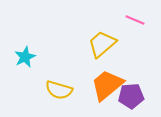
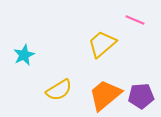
cyan star: moved 1 px left, 2 px up
orange trapezoid: moved 2 px left, 10 px down
yellow semicircle: rotated 48 degrees counterclockwise
purple pentagon: moved 10 px right
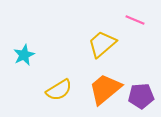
orange trapezoid: moved 6 px up
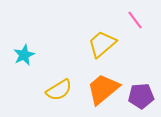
pink line: rotated 30 degrees clockwise
orange trapezoid: moved 2 px left
